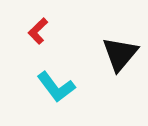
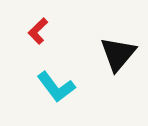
black triangle: moved 2 px left
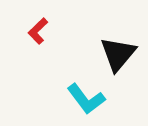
cyan L-shape: moved 30 px right, 12 px down
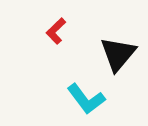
red L-shape: moved 18 px right
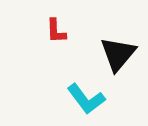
red L-shape: rotated 48 degrees counterclockwise
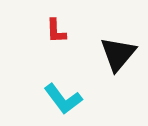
cyan L-shape: moved 23 px left
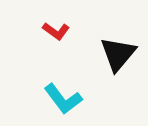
red L-shape: rotated 52 degrees counterclockwise
